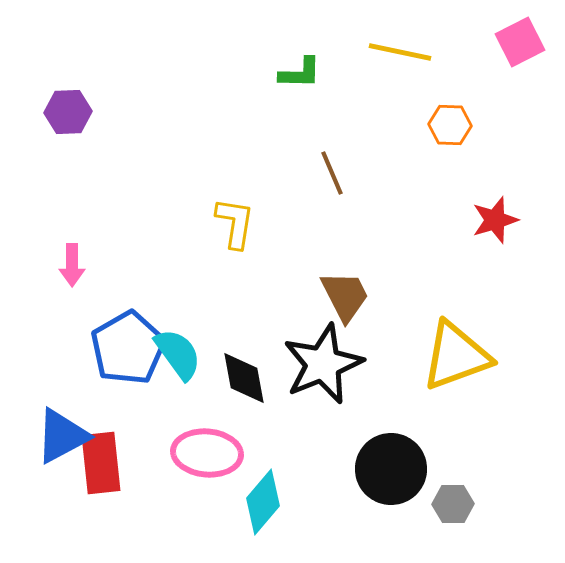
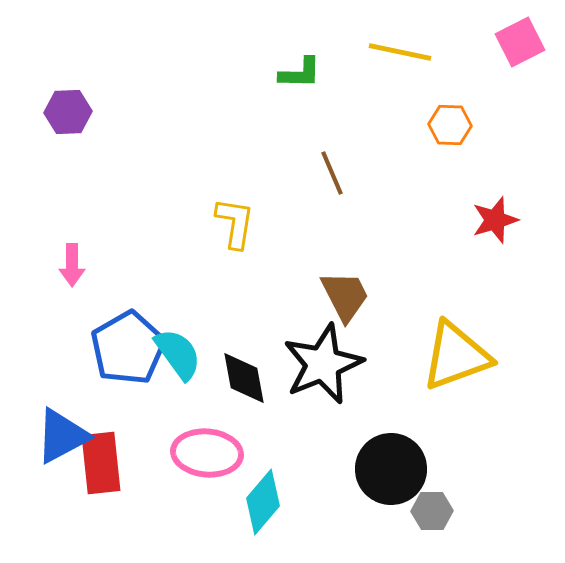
gray hexagon: moved 21 px left, 7 px down
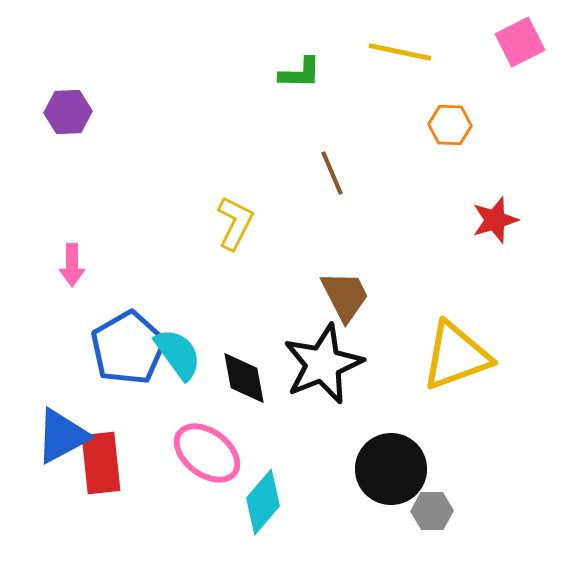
yellow L-shape: rotated 18 degrees clockwise
pink ellipse: rotated 32 degrees clockwise
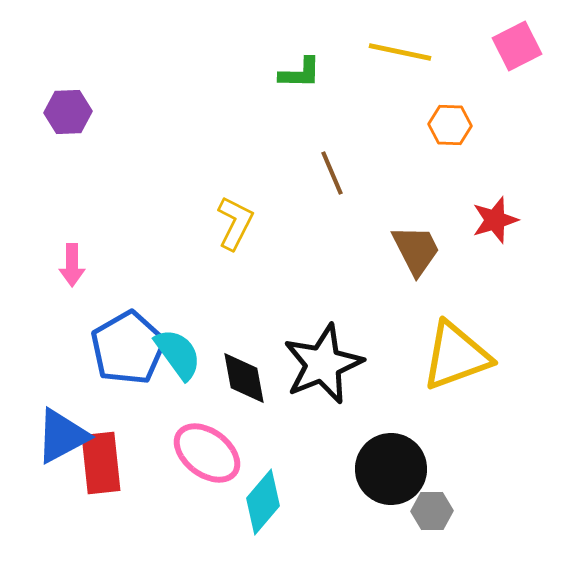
pink square: moved 3 px left, 4 px down
brown trapezoid: moved 71 px right, 46 px up
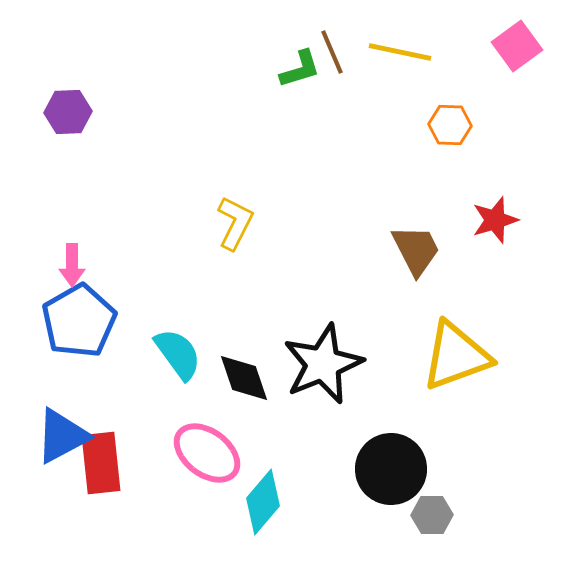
pink square: rotated 9 degrees counterclockwise
green L-shape: moved 4 px up; rotated 18 degrees counterclockwise
brown line: moved 121 px up
blue pentagon: moved 49 px left, 27 px up
black diamond: rotated 8 degrees counterclockwise
gray hexagon: moved 4 px down
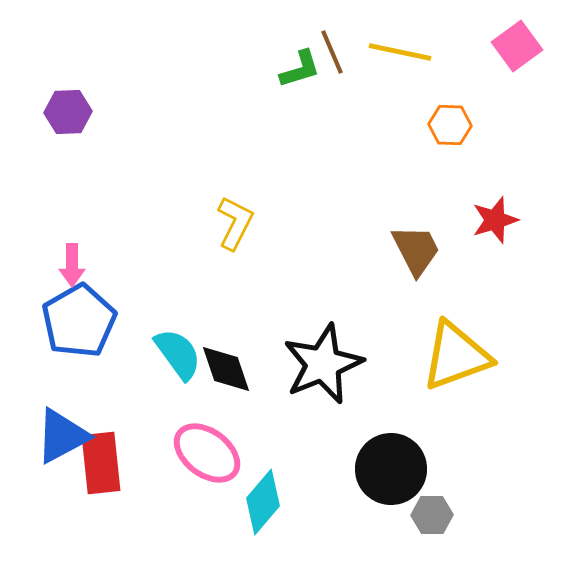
black diamond: moved 18 px left, 9 px up
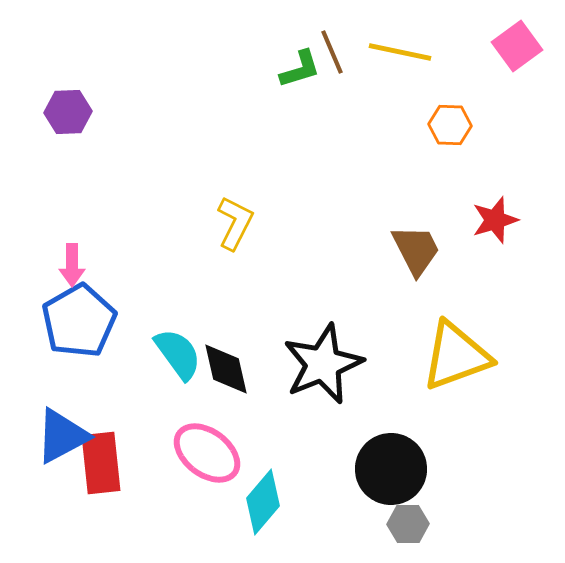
black diamond: rotated 6 degrees clockwise
gray hexagon: moved 24 px left, 9 px down
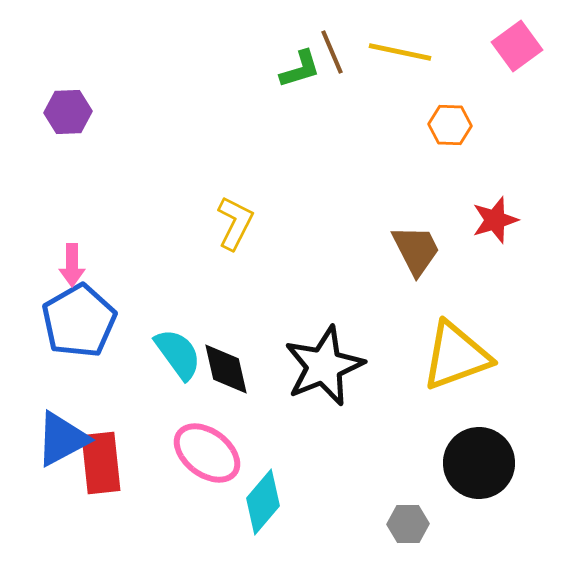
black star: moved 1 px right, 2 px down
blue triangle: moved 3 px down
black circle: moved 88 px right, 6 px up
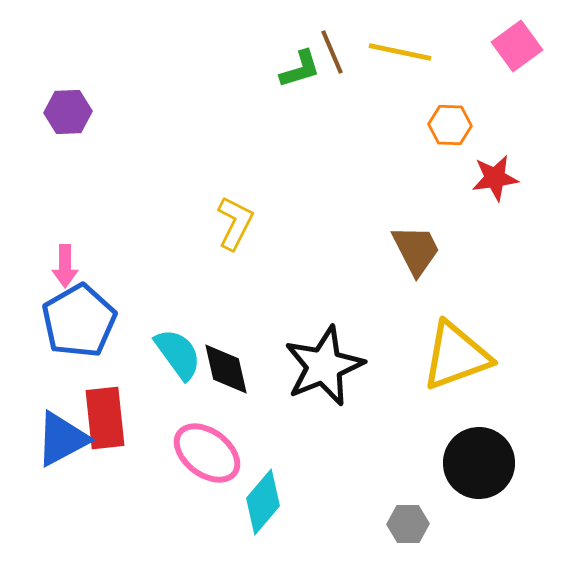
red star: moved 42 px up; rotated 9 degrees clockwise
pink arrow: moved 7 px left, 1 px down
red rectangle: moved 4 px right, 45 px up
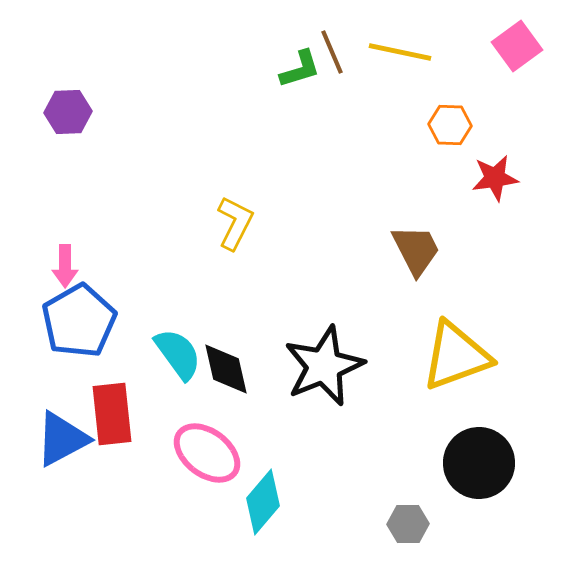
red rectangle: moved 7 px right, 4 px up
